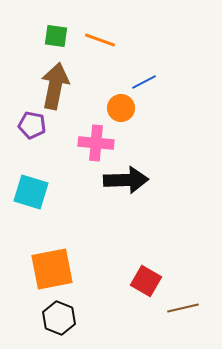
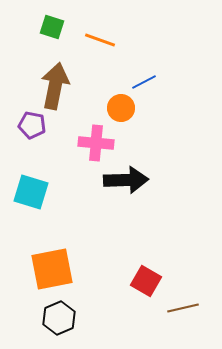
green square: moved 4 px left, 9 px up; rotated 10 degrees clockwise
black hexagon: rotated 16 degrees clockwise
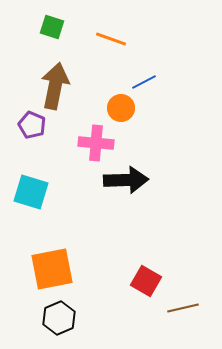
orange line: moved 11 px right, 1 px up
purple pentagon: rotated 12 degrees clockwise
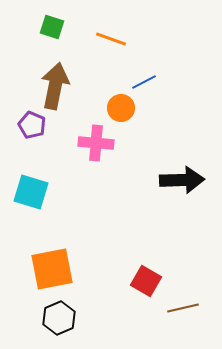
black arrow: moved 56 px right
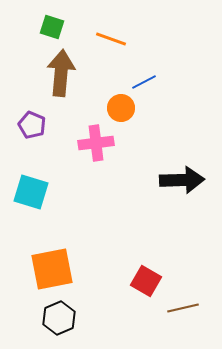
brown arrow: moved 6 px right, 13 px up; rotated 6 degrees counterclockwise
pink cross: rotated 12 degrees counterclockwise
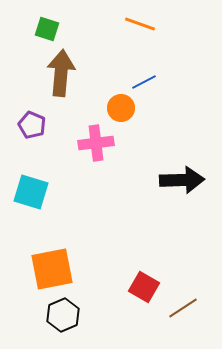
green square: moved 5 px left, 2 px down
orange line: moved 29 px right, 15 px up
red square: moved 2 px left, 6 px down
brown line: rotated 20 degrees counterclockwise
black hexagon: moved 4 px right, 3 px up
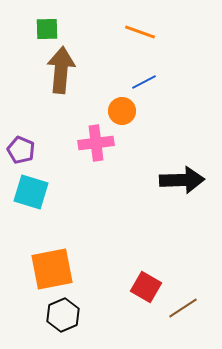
orange line: moved 8 px down
green square: rotated 20 degrees counterclockwise
brown arrow: moved 3 px up
orange circle: moved 1 px right, 3 px down
purple pentagon: moved 11 px left, 25 px down
red square: moved 2 px right
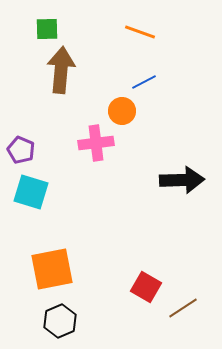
black hexagon: moved 3 px left, 6 px down
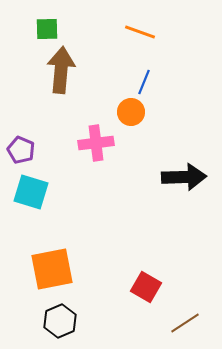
blue line: rotated 40 degrees counterclockwise
orange circle: moved 9 px right, 1 px down
black arrow: moved 2 px right, 3 px up
brown line: moved 2 px right, 15 px down
